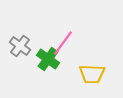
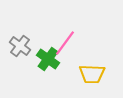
pink line: moved 2 px right
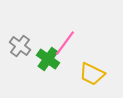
yellow trapezoid: rotated 24 degrees clockwise
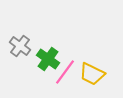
pink line: moved 29 px down
